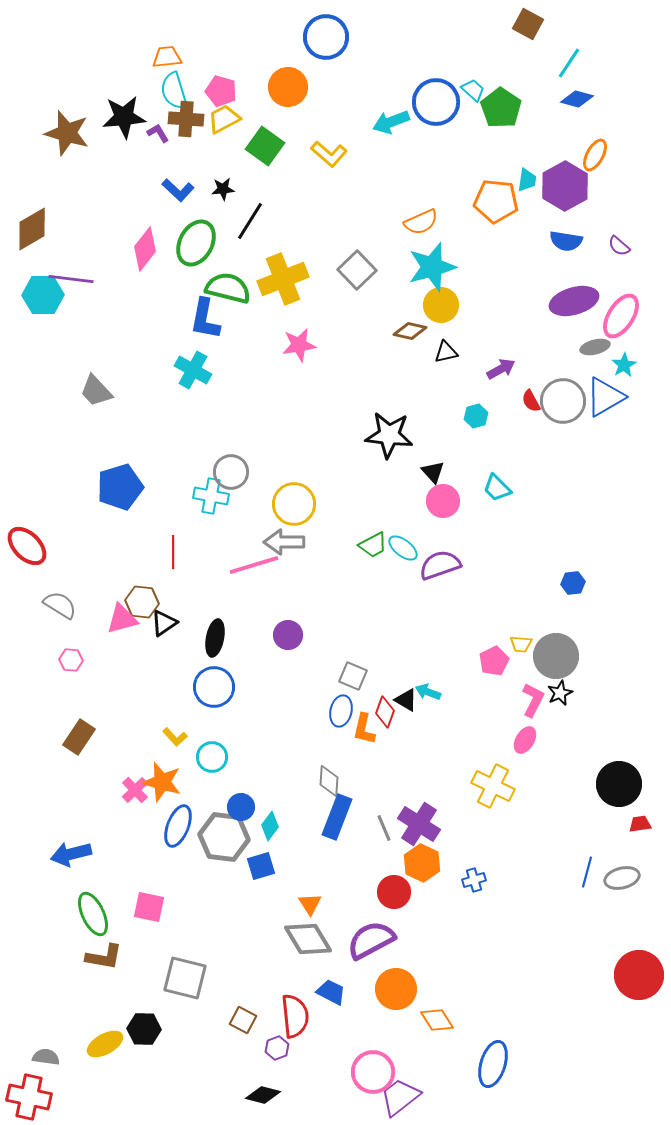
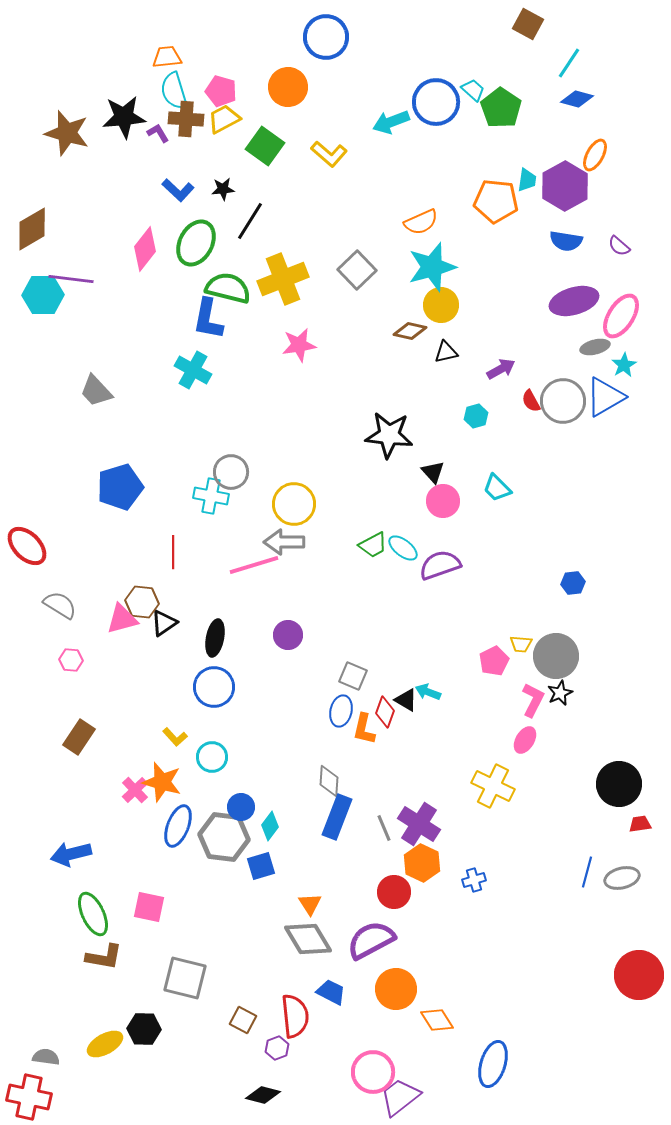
blue L-shape at (205, 319): moved 3 px right
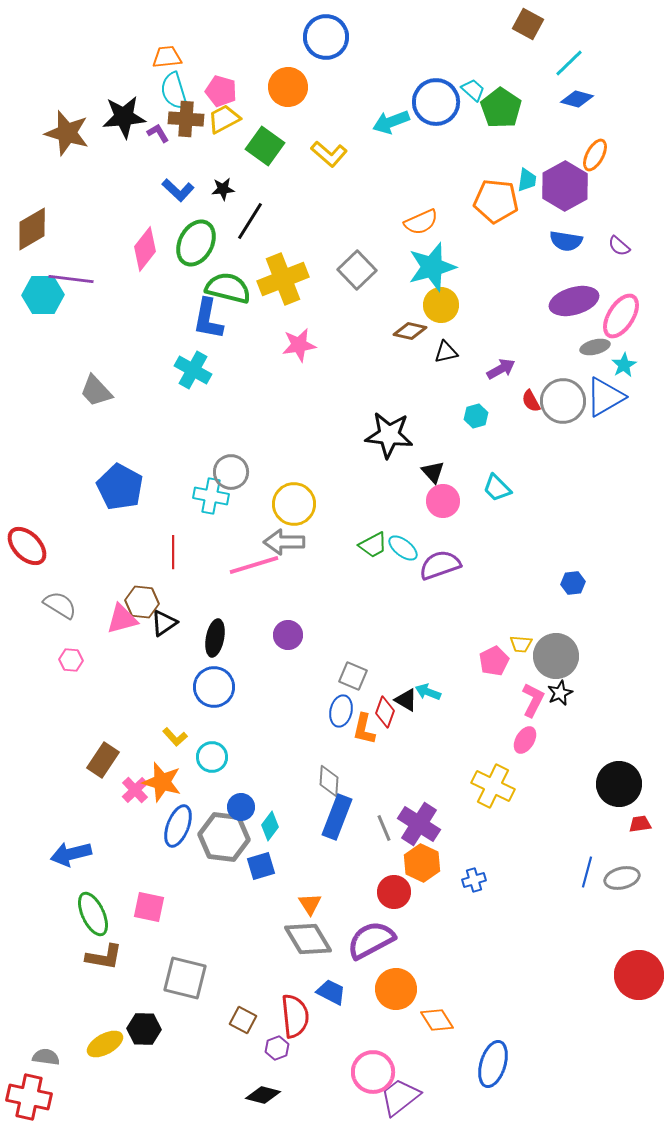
cyan line at (569, 63): rotated 12 degrees clockwise
blue pentagon at (120, 487): rotated 27 degrees counterclockwise
brown rectangle at (79, 737): moved 24 px right, 23 px down
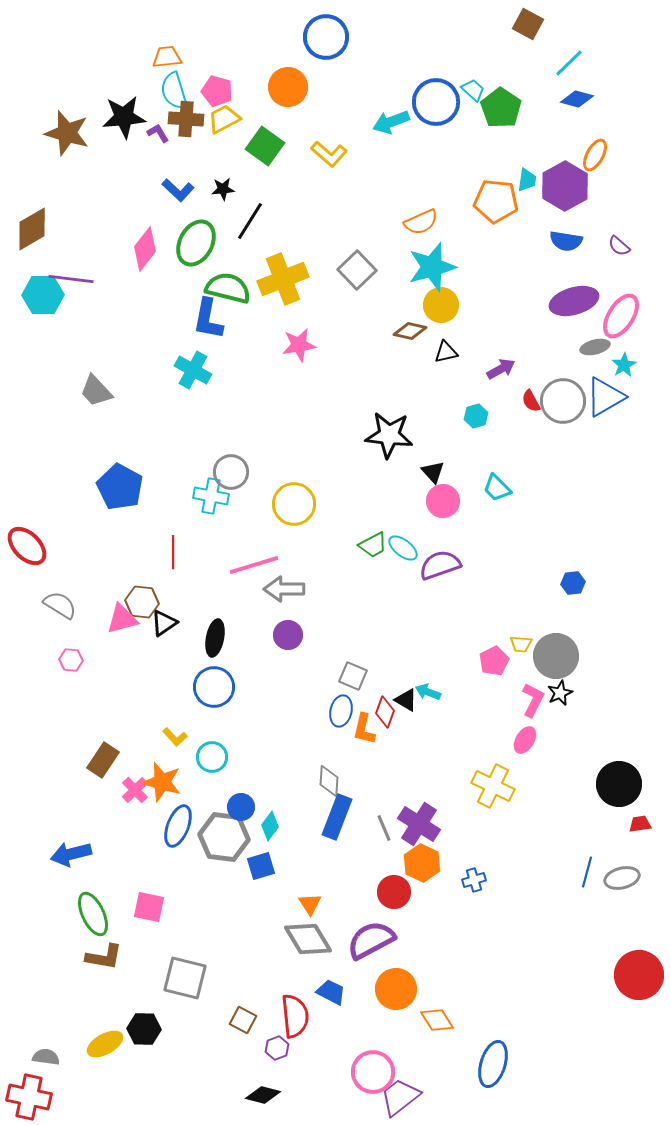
pink pentagon at (221, 91): moved 4 px left
gray arrow at (284, 542): moved 47 px down
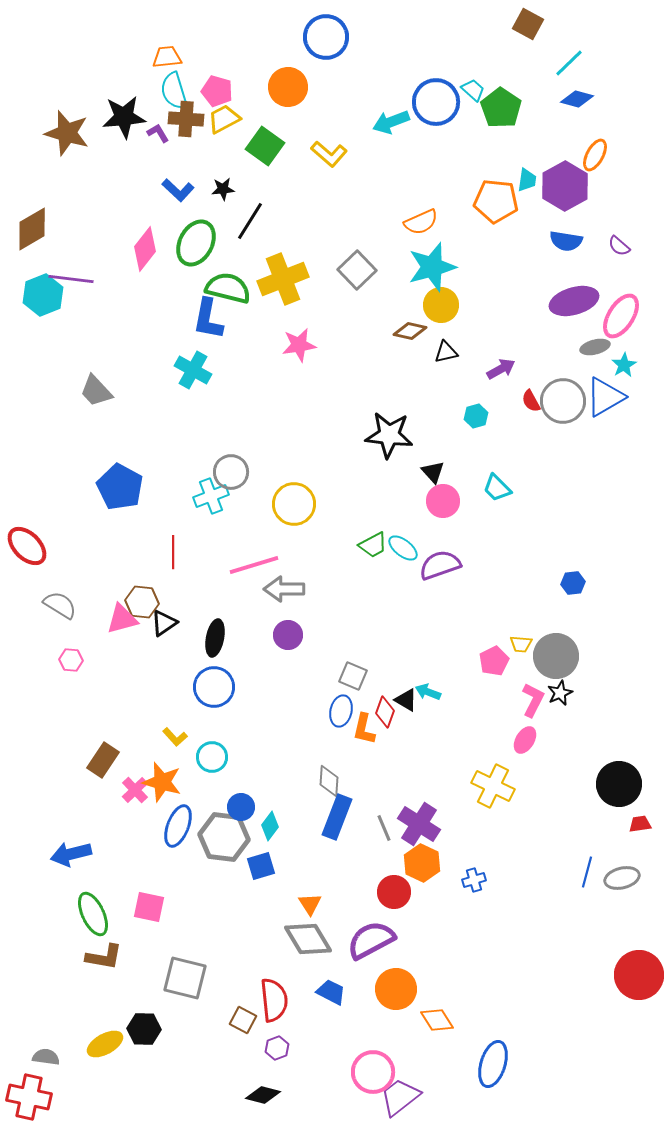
cyan hexagon at (43, 295): rotated 21 degrees counterclockwise
cyan cross at (211, 496): rotated 32 degrees counterclockwise
red semicircle at (295, 1016): moved 21 px left, 16 px up
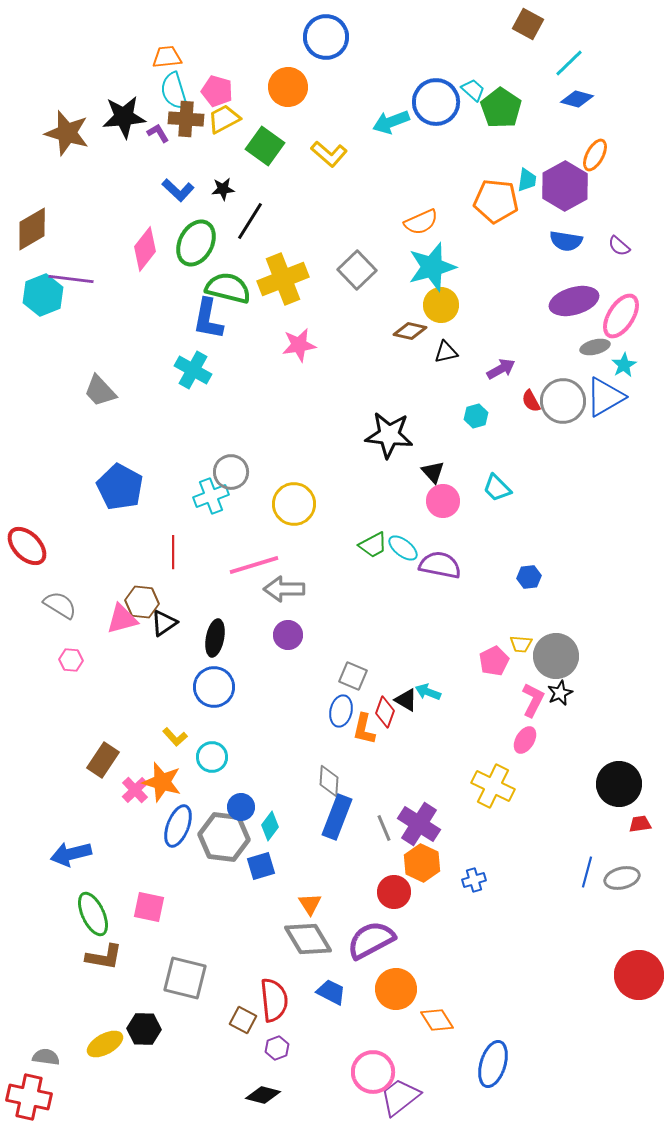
gray trapezoid at (96, 391): moved 4 px right
purple semicircle at (440, 565): rotated 30 degrees clockwise
blue hexagon at (573, 583): moved 44 px left, 6 px up
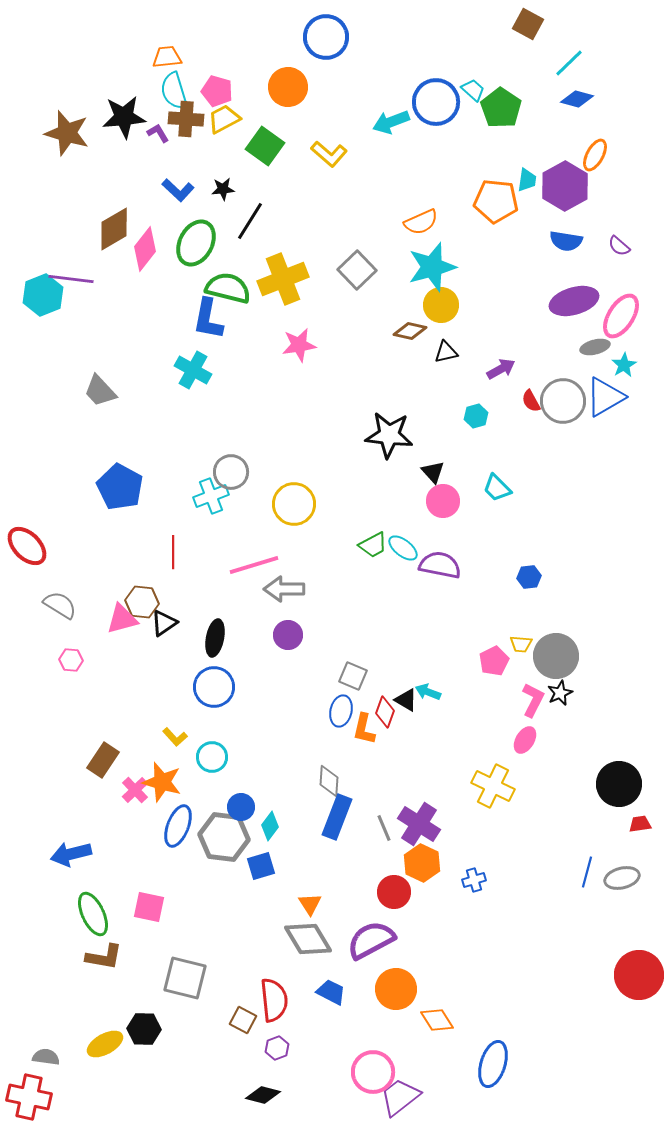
brown diamond at (32, 229): moved 82 px right
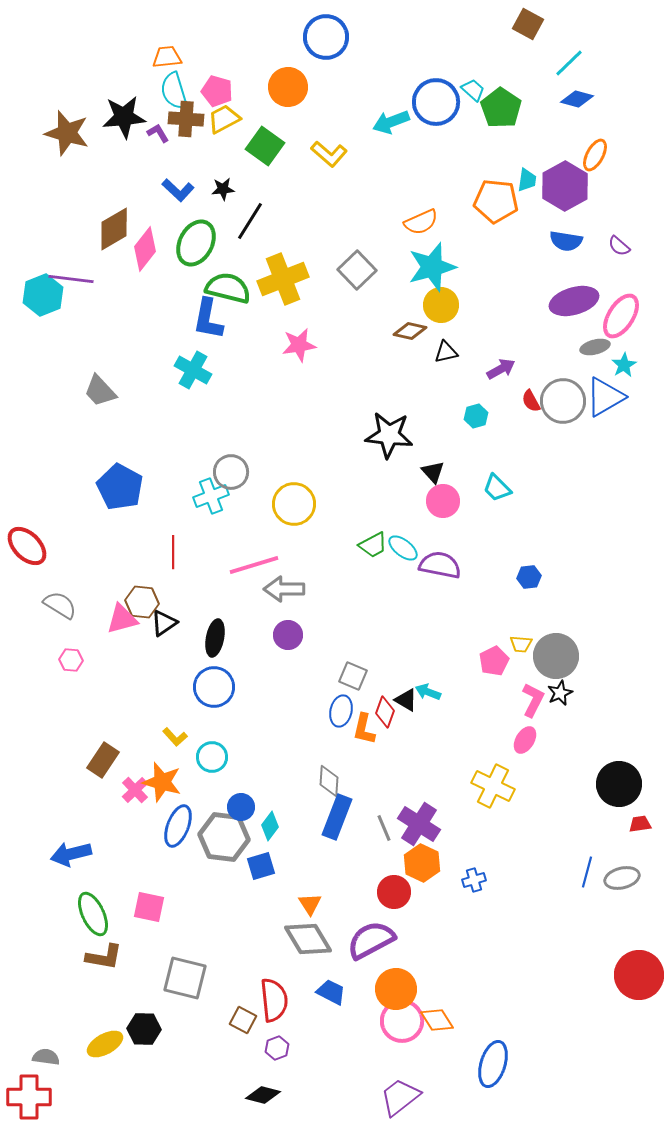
pink circle at (373, 1072): moved 29 px right, 51 px up
red cross at (29, 1097): rotated 12 degrees counterclockwise
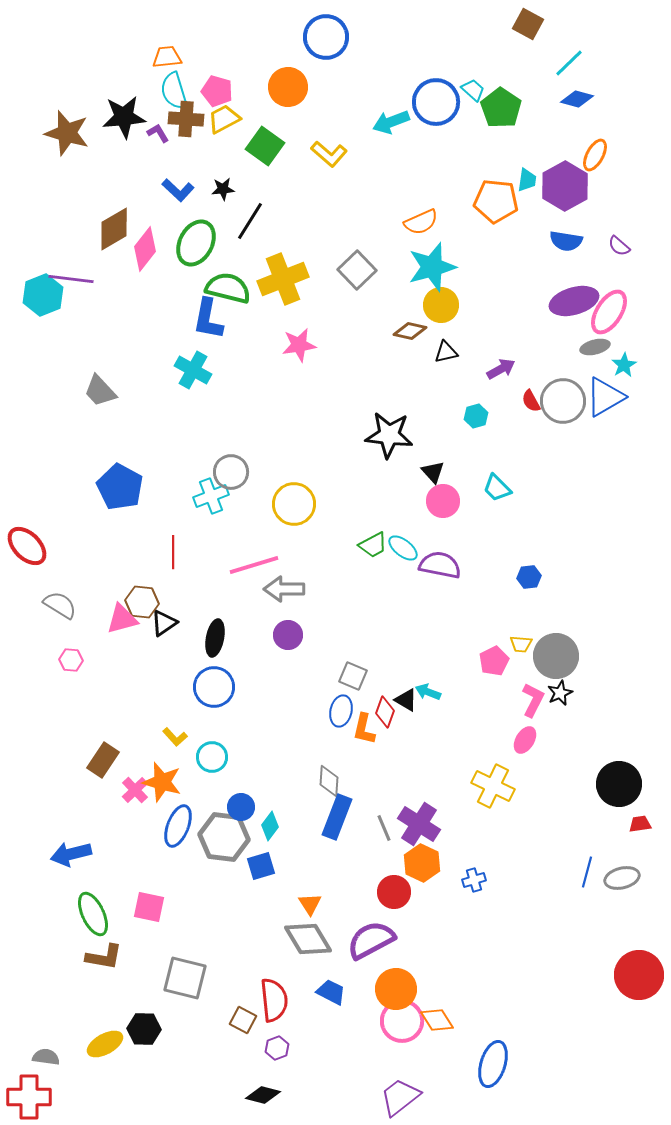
pink ellipse at (621, 316): moved 12 px left, 4 px up
